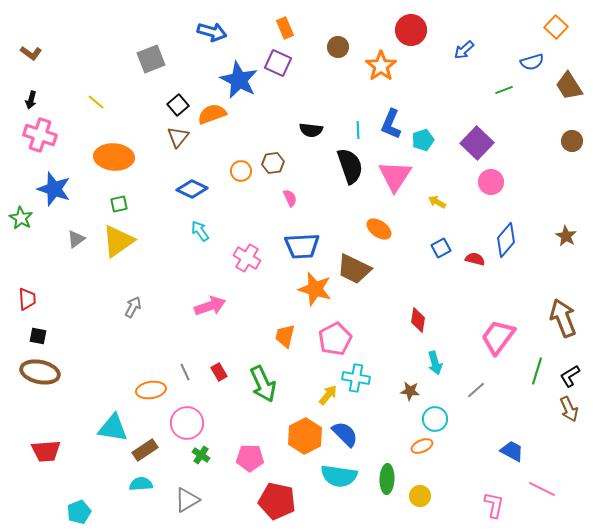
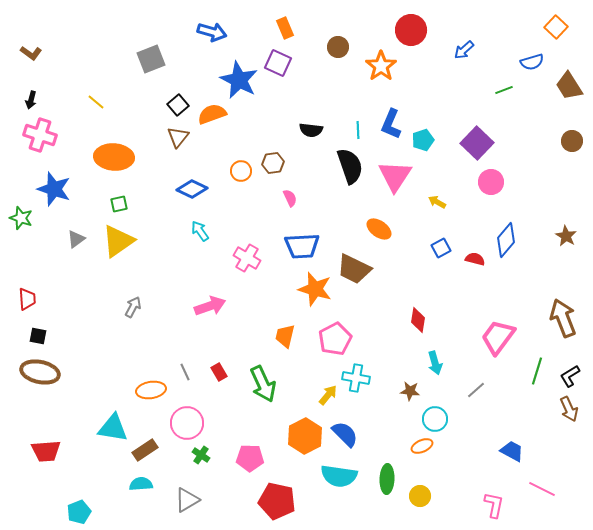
green star at (21, 218): rotated 10 degrees counterclockwise
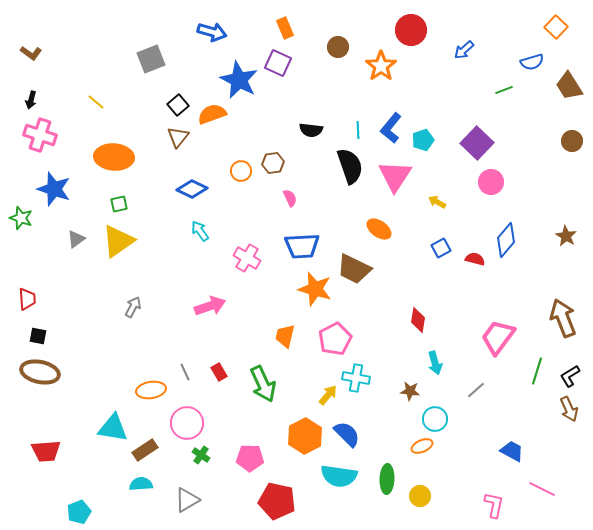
blue L-shape at (391, 124): moved 4 px down; rotated 16 degrees clockwise
blue semicircle at (345, 434): moved 2 px right
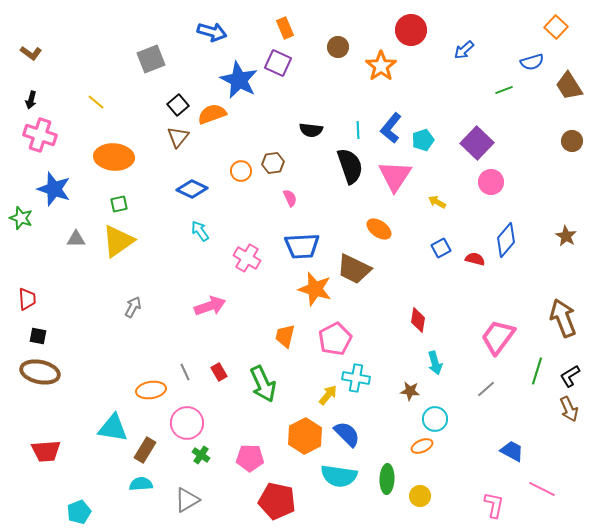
gray triangle at (76, 239): rotated 36 degrees clockwise
gray line at (476, 390): moved 10 px right, 1 px up
brown rectangle at (145, 450): rotated 25 degrees counterclockwise
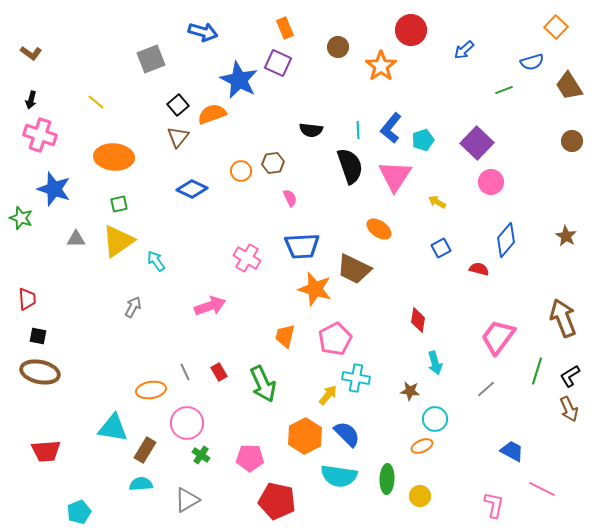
blue arrow at (212, 32): moved 9 px left
cyan arrow at (200, 231): moved 44 px left, 30 px down
red semicircle at (475, 259): moved 4 px right, 10 px down
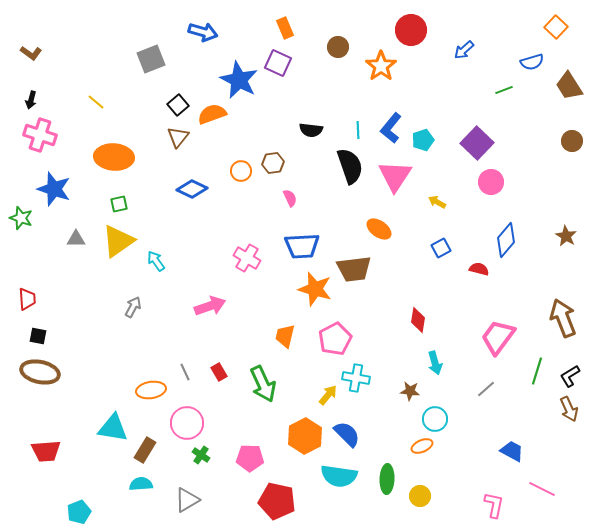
brown trapezoid at (354, 269): rotated 33 degrees counterclockwise
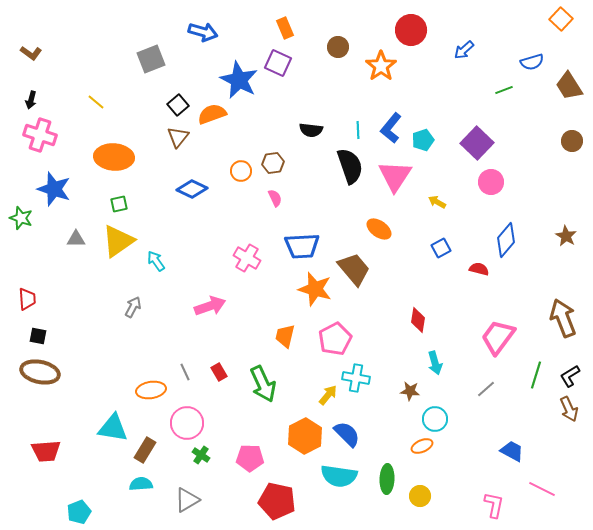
orange square at (556, 27): moved 5 px right, 8 px up
pink semicircle at (290, 198): moved 15 px left
brown trapezoid at (354, 269): rotated 123 degrees counterclockwise
green line at (537, 371): moved 1 px left, 4 px down
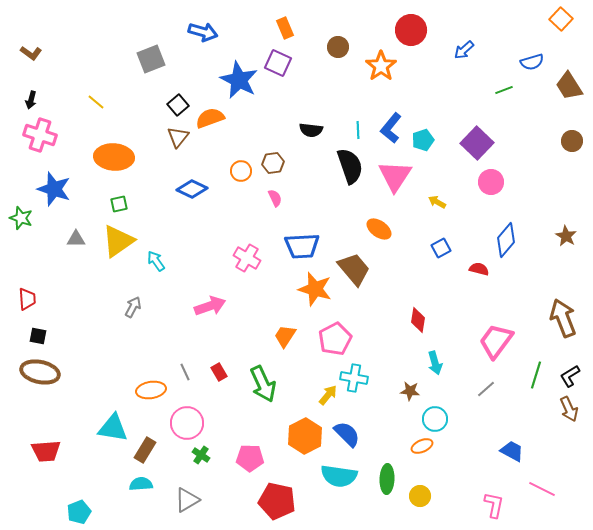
orange semicircle at (212, 114): moved 2 px left, 4 px down
orange trapezoid at (285, 336): rotated 20 degrees clockwise
pink trapezoid at (498, 337): moved 2 px left, 4 px down
cyan cross at (356, 378): moved 2 px left
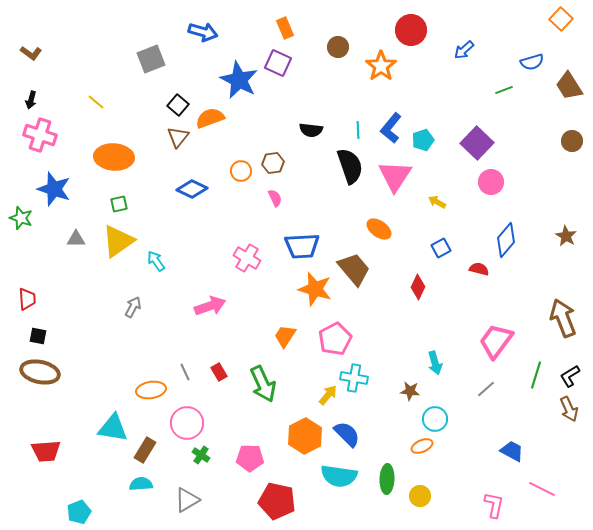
black square at (178, 105): rotated 10 degrees counterclockwise
red diamond at (418, 320): moved 33 px up; rotated 15 degrees clockwise
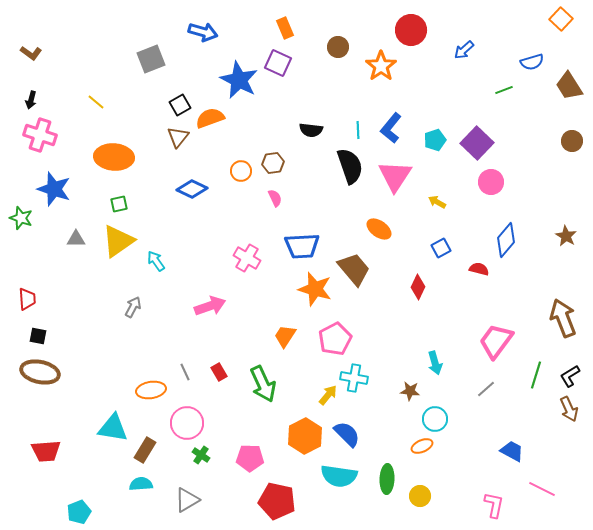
black square at (178, 105): moved 2 px right; rotated 20 degrees clockwise
cyan pentagon at (423, 140): moved 12 px right
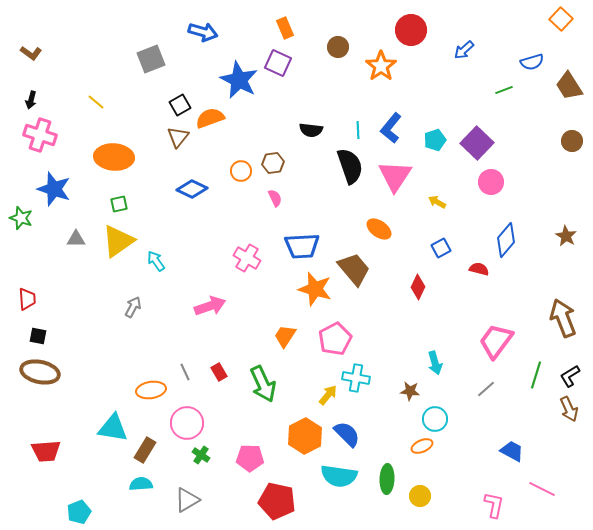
cyan cross at (354, 378): moved 2 px right
